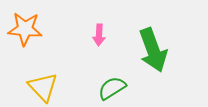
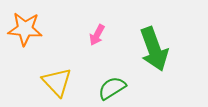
pink arrow: moved 2 px left; rotated 25 degrees clockwise
green arrow: moved 1 px right, 1 px up
yellow triangle: moved 14 px right, 5 px up
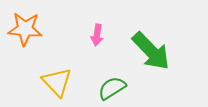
pink arrow: rotated 20 degrees counterclockwise
green arrow: moved 3 px left, 2 px down; rotated 24 degrees counterclockwise
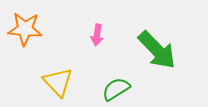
green arrow: moved 6 px right, 1 px up
yellow triangle: moved 1 px right
green semicircle: moved 4 px right, 1 px down
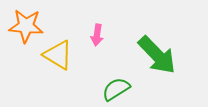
orange star: moved 1 px right, 3 px up
green arrow: moved 5 px down
yellow triangle: moved 27 px up; rotated 16 degrees counterclockwise
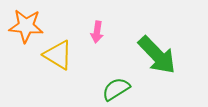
pink arrow: moved 3 px up
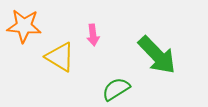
orange star: moved 2 px left
pink arrow: moved 4 px left, 3 px down; rotated 15 degrees counterclockwise
yellow triangle: moved 2 px right, 2 px down
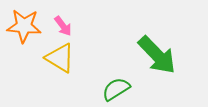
pink arrow: moved 30 px left, 9 px up; rotated 30 degrees counterclockwise
yellow triangle: moved 1 px down
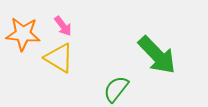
orange star: moved 1 px left, 8 px down
yellow triangle: moved 1 px left
green semicircle: rotated 20 degrees counterclockwise
